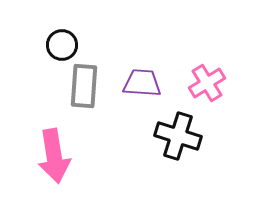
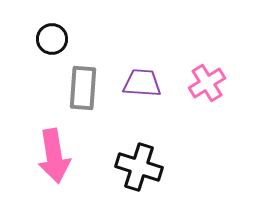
black circle: moved 10 px left, 6 px up
gray rectangle: moved 1 px left, 2 px down
black cross: moved 39 px left, 31 px down
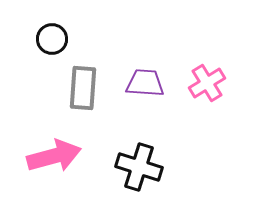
purple trapezoid: moved 3 px right
pink arrow: rotated 96 degrees counterclockwise
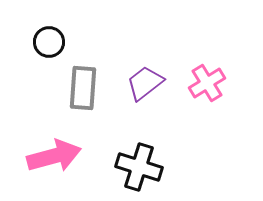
black circle: moved 3 px left, 3 px down
purple trapezoid: rotated 42 degrees counterclockwise
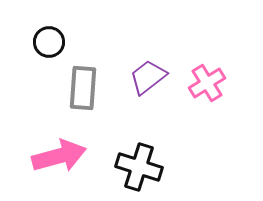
purple trapezoid: moved 3 px right, 6 px up
pink arrow: moved 5 px right
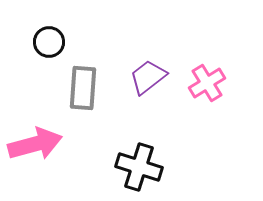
pink arrow: moved 24 px left, 12 px up
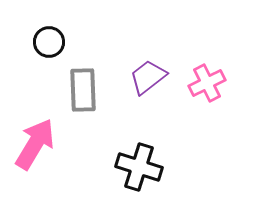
pink cross: rotated 6 degrees clockwise
gray rectangle: moved 2 px down; rotated 6 degrees counterclockwise
pink arrow: rotated 44 degrees counterclockwise
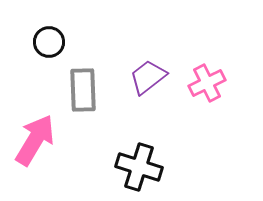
pink arrow: moved 4 px up
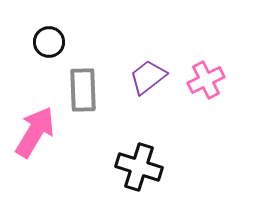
pink cross: moved 1 px left, 3 px up
pink arrow: moved 8 px up
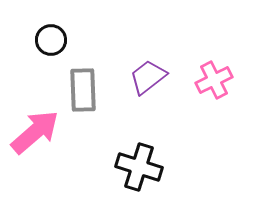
black circle: moved 2 px right, 2 px up
pink cross: moved 8 px right
pink arrow: rotated 18 degrees clockwise
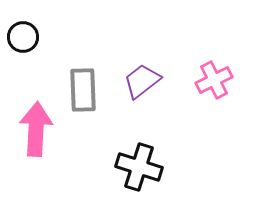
black circle: moved 28 px left, 3 px up
purple trapezoid: moved 6 px left, 4 px down
pink arrow: moved 1 px right, 3 px up; rotated 46 degrees counterclockwise
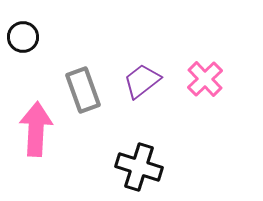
pink cross: moved 9 px left, 1 px up; rotated 18 degrees counterclockwise
gray rectangle: rotated 18 degrees counterclockwise
